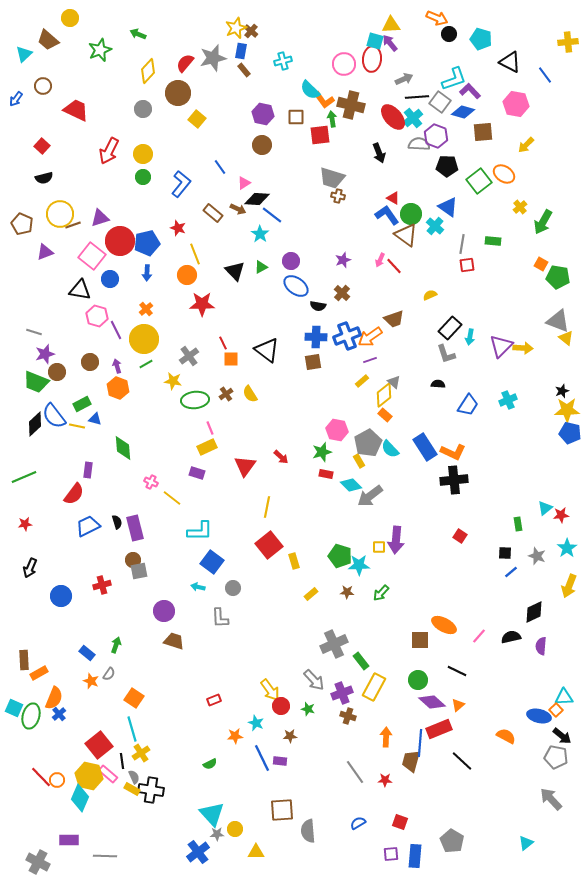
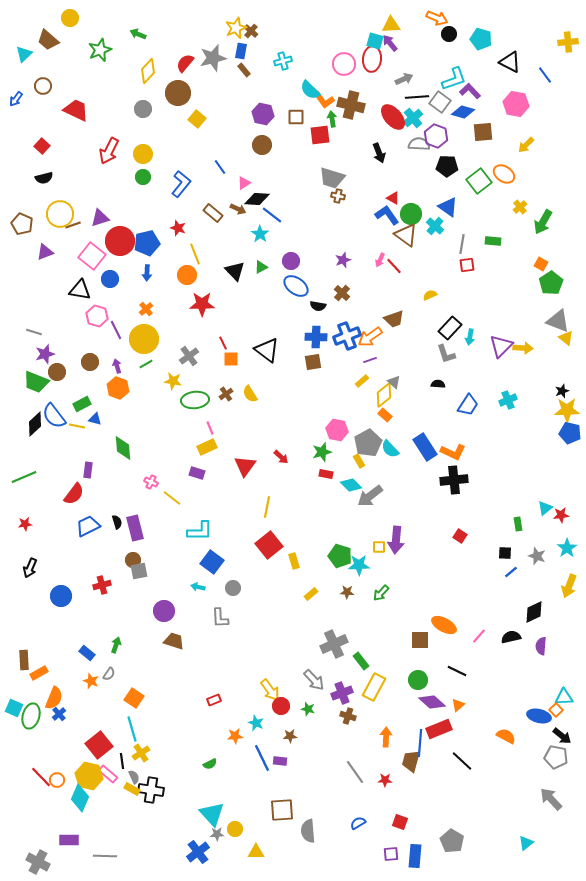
green pentagon at (558, 277): moved 7 px left, 6 px down; rotated 30 degrees clockwise
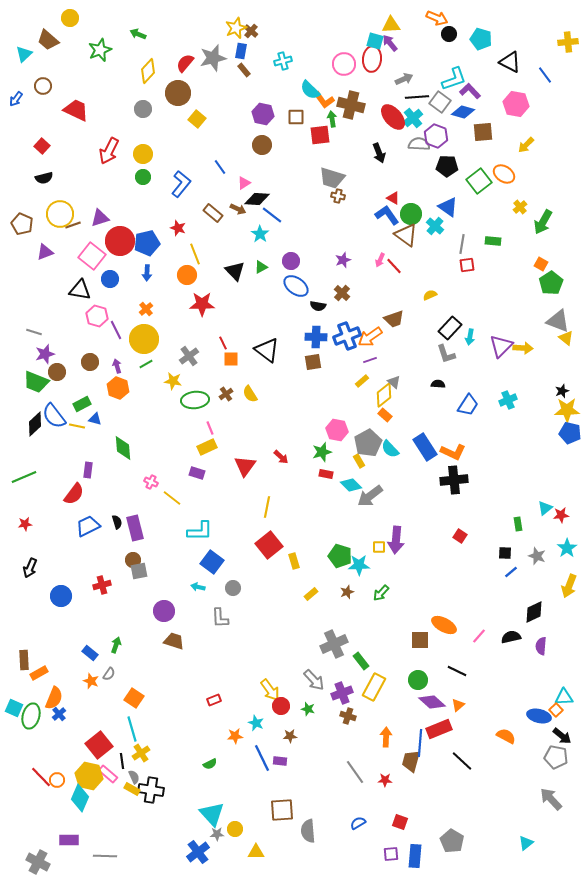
brown star at (347, 592): rotated 24 degrees counterclockwise
blue rectangle at (87, 653): moved 3 px right
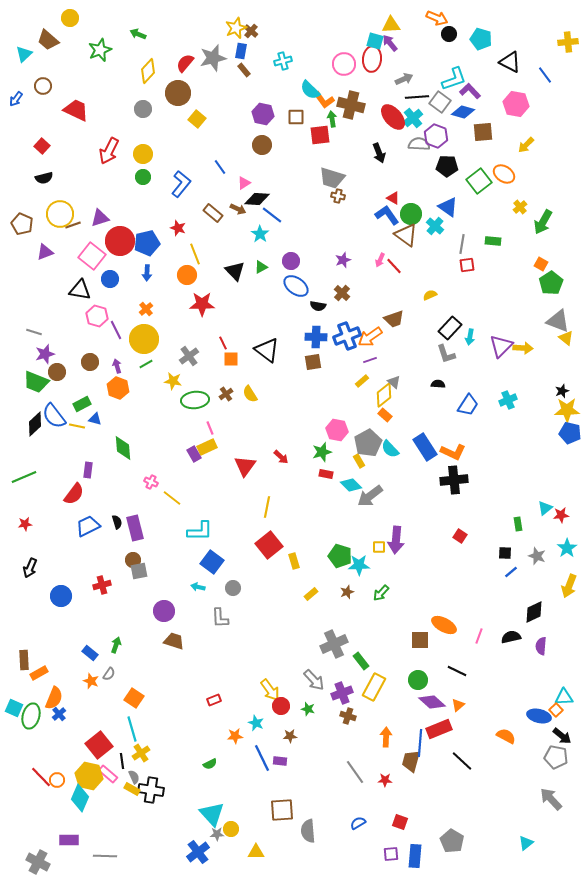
purple rectangle at (197, 473): moved 3 px left, 19 px up; rotated 42 degrees clockwise
pink line at (479, 636): rotated 21 degrees counterclockwise
yellow circle at (235, 829): moved 4 px left
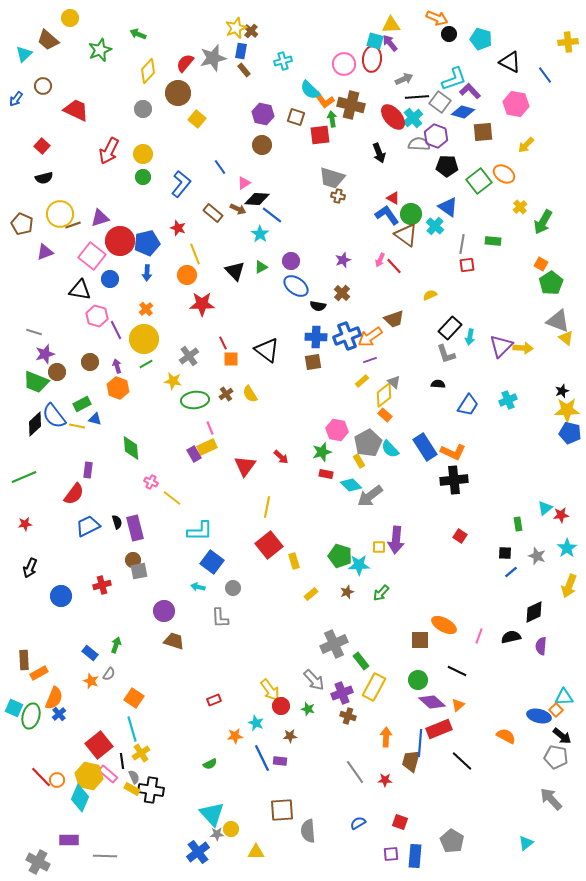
brown square at (296, 117): rotated 18 degrees clockwise
green diamond at (123, 448): moved 8 px right
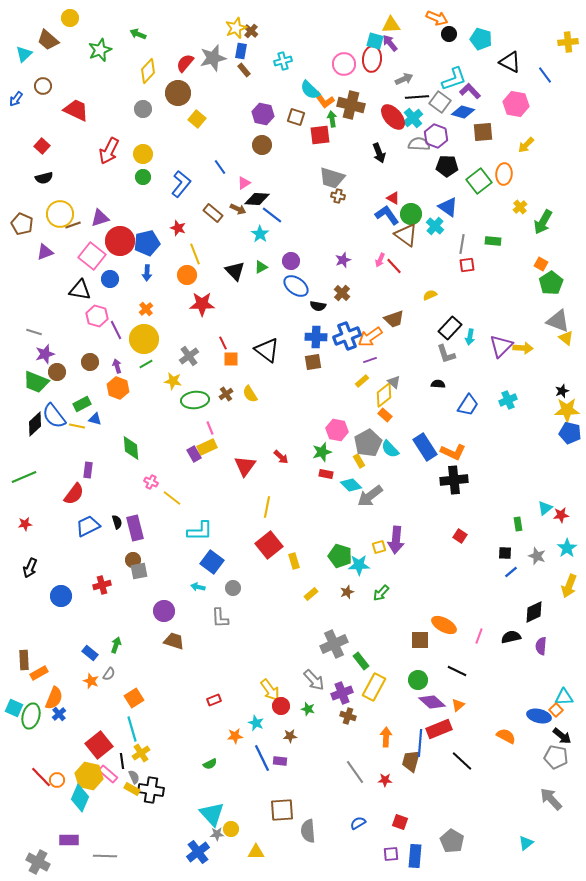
orange ellipse at (504, 174): rotated 60 degrees clockwise
yellow square at (379, 547): rotated 16 degrees counterclockwise
orange square at (134, 698): rotated 24 degrees clockwise
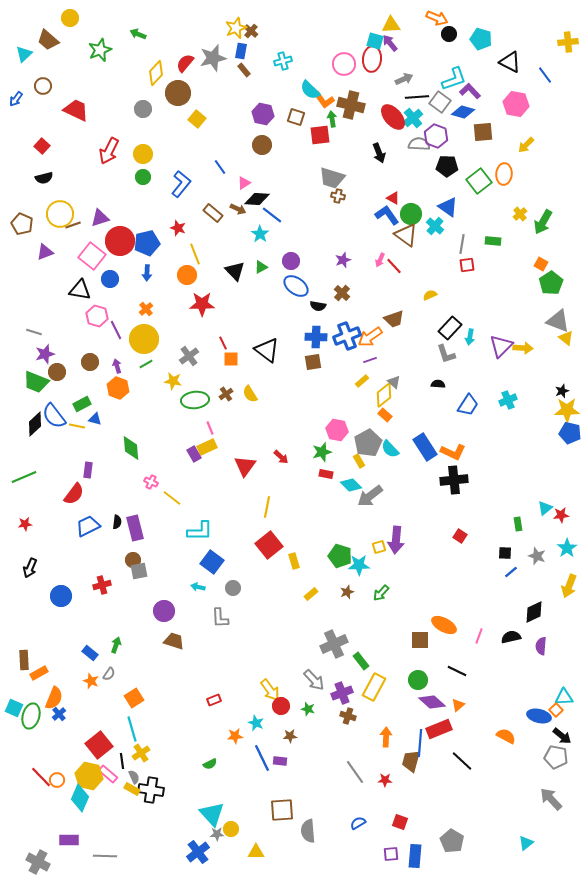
yellow diamond at (148, 71): moved 8 px right, 2 px down
yellow cross at (520, 207): moved 7 px down
black semicircle at (117, 522): rotated 24 degrees clockwise
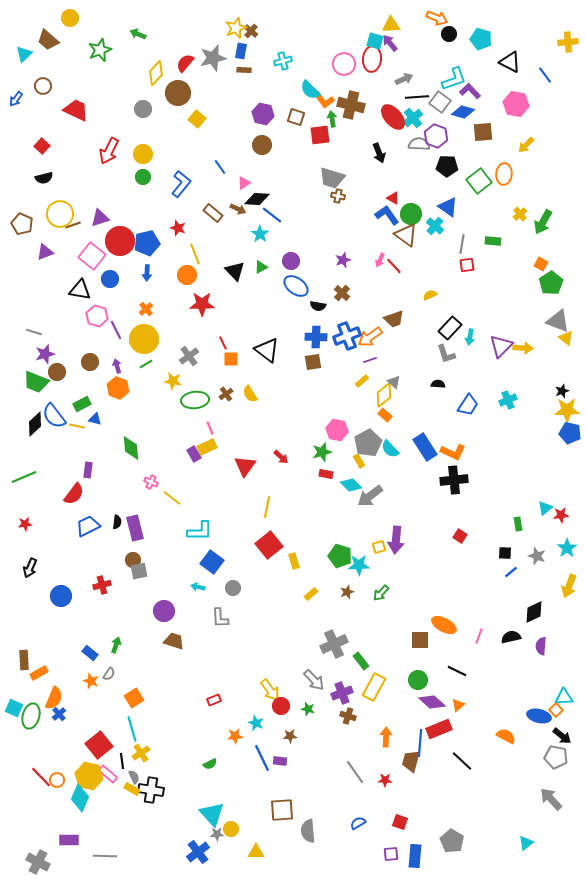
brown rectangle at (244, 70): rotated 48 degrees counterclockwise
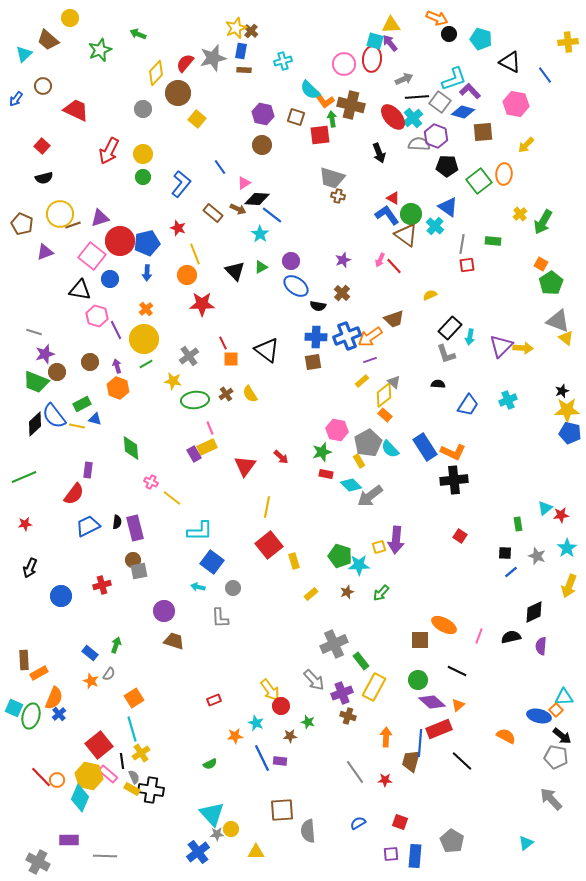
green star at (308, 709): moved 13 px down
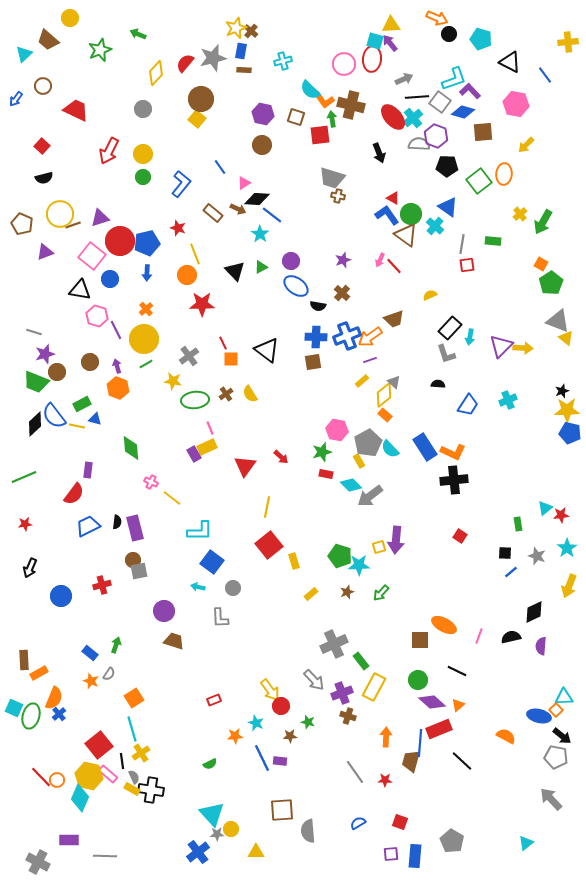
brown circle at (178, 93): moved 23 px right, 6 px down
